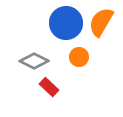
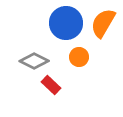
orange semicircle: moved 2 px right, 1 px down
red rectangle: moved 2 px right, 2 px up
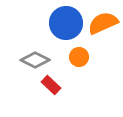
orange semicircle: rotated 36 degrees clockwise
gray diamond: moved 1 px right, 1 px up
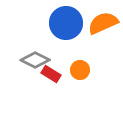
orange circle: moved 1 px right, 13 px down
red rectangle: moved 11 px up; rotated 12 degrees counterclockwise
